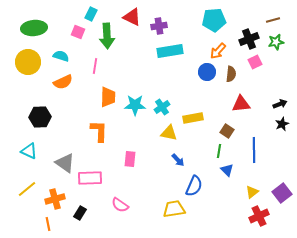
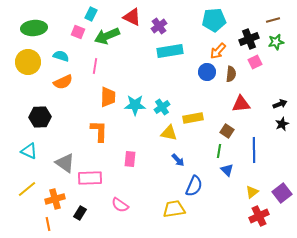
purple cross at (159, 26): rotated 28 degrees counterclockwise
green arrow at (107, 36): rotated 70 degrees clockwise
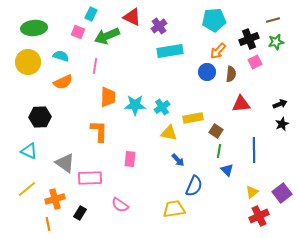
brown square at (227, 131): moved 11 px left
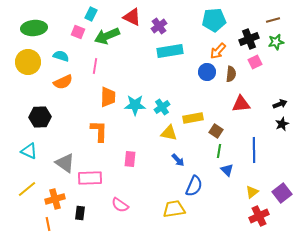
black rectangle at (80, 213): rotated 24 degrees counterclockwise
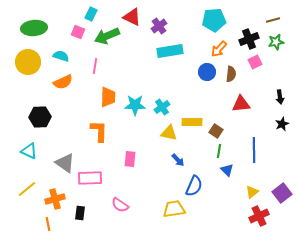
orange arrow at (218, 51): moved 1 px right, 2 px up
black arrow at (280, 104): moved 7 px up; rotated 104 degrees clockwise
yellow rectangle at (193, 118): moved 1 px left, 4 px down; rotated 12 degrees clockwise
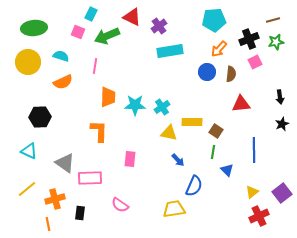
green line at (219, 151): moved 6 px left, 1 px down
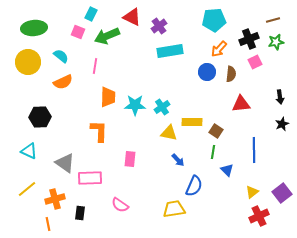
cyan semicircle at (61, 56): rotated 21 degrees clockwise
